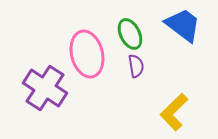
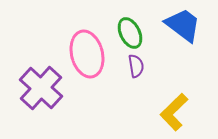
green ellipse: moved 1 px up
purple cross: moved 4 px left; rotated 9 degrees clockwise
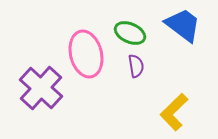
green ellipse: rotated 40 degrees counterclockwise
pink ellipse: moved 1 px left
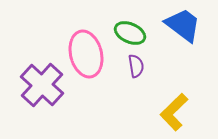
purple cross: moved 1 px right, 3 px up
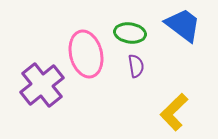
green ellipse: rotated 16 degrees counterclockwise
purple cross: rotated 9 degrees clockwise
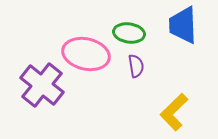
blue trapezoid: rotated 129 degrees counterclockwise
green ellipse: moved 1 px left
pink ellipse: rotated 63 degrees counterclockwise
purple cross: rotated 12 degrees counterclockwise
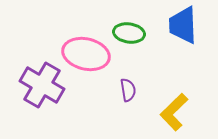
purple semicircle: moved 8 px left, 24 px down
purple cross: rotated 9 degrees counterclockwise
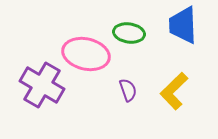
purple semicircle: rotated 10 degrees counterclockwise
yellow L-shape: moved 21 px up
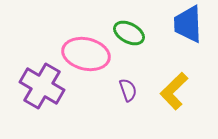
blue trapezoid: moved 5 px right, 1 px up
green ellipse: rotated 20 degrees clockwise
purple cross: moved 1 px down
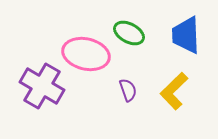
blue trapezoid: moved 2 px left, 11 px down
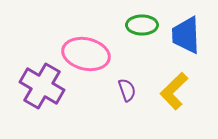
green ellipse: moved 13 px right, 8 px up; rotated 28 degrees counterclockwise
purple semicircle: moved 1 px left
